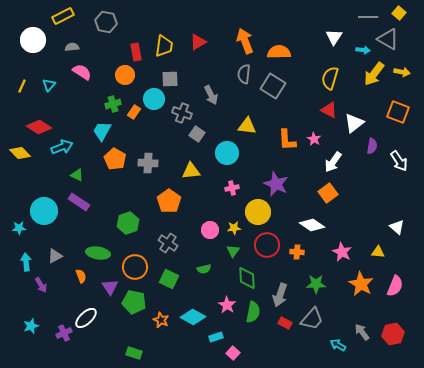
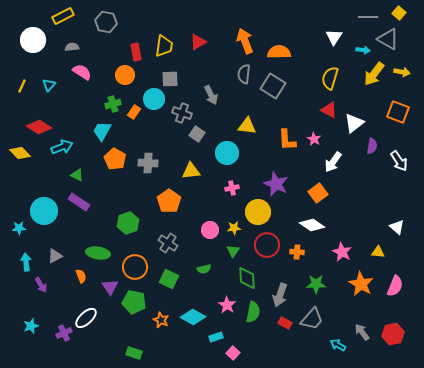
orange square at (328, 193): moved 10 px left
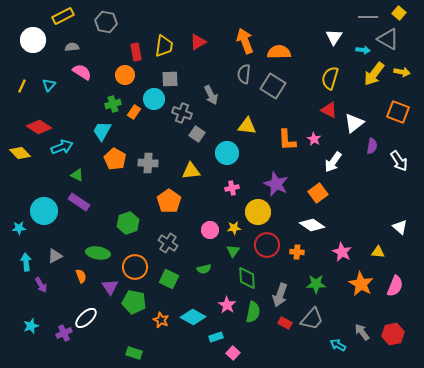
white triangle at (397, 227): moved 3 px right
